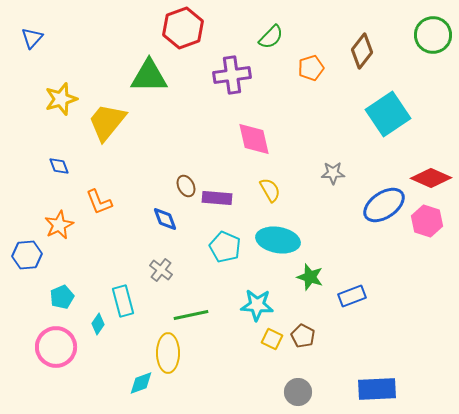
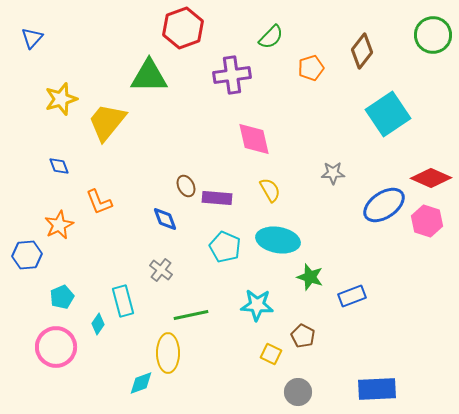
yellow square at (272, 339): moved 1 px left, 15 px down
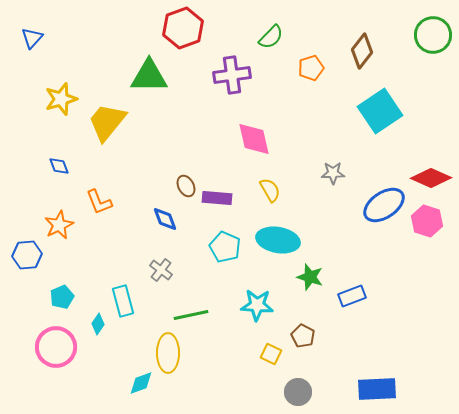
cyan square at (388, 114): moved 8 px left, 3 px up
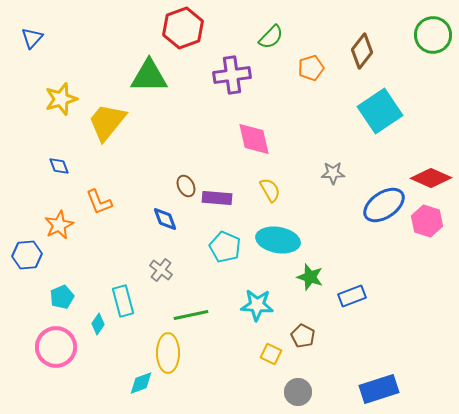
blue rectangle at (377, 389): moved 2 px right; rotated 15 degrees counterclockwise
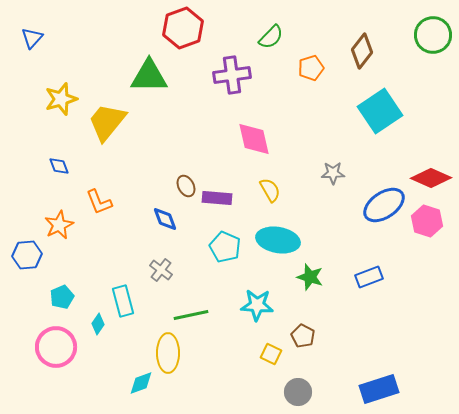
blue rectangle at (352, 296): moved 17 px right, 19 px up
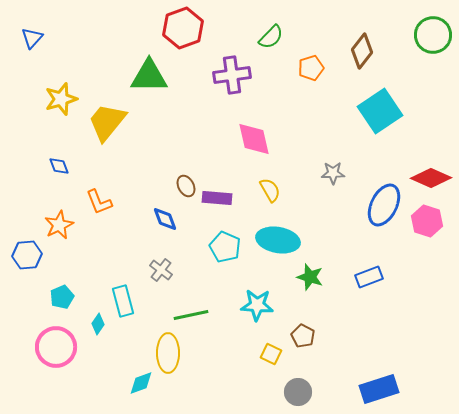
blue ellipse at (384, 205): rotated 30 degrees counterclockwise
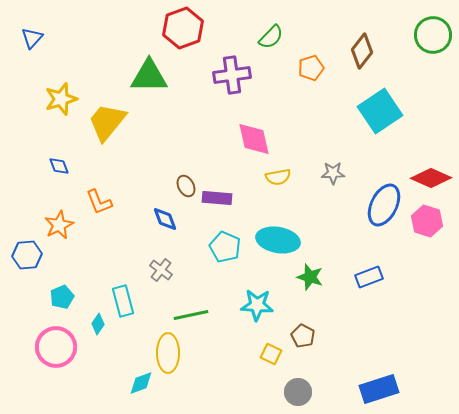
yellow semicircle at (270, 190): moved 8 px right, 13 px up; rotated 110 degrees clockwise
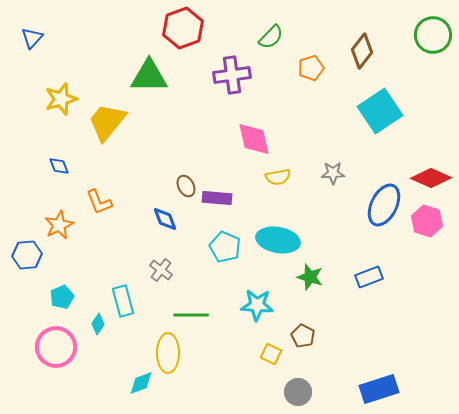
green line at (191, 315): rotated 12 degrees clockwise
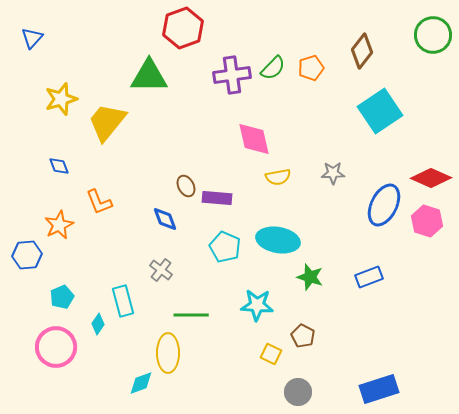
green semicircle at (271, 37): moved 2 px right, 31 px down
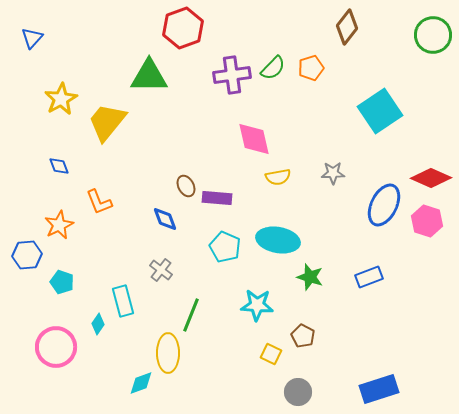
brown diamond at (362, 51): moved 15 px left, 24 px up
yellow star at (61, 99): rotated 12 degrees counterclockwise
cyan pentagon at (62, 297): moved 15 px up; rotated 30 degrees counterclockwise
green line at (191, 315): rotated 68 degrees counterclockwise
